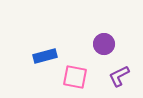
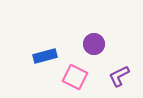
purple circle: moved 10 px left
pink square: rotated 15 degrees clockwise
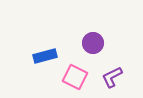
purple circle: moved 1 px left, 1 px up
purple L-shape: moved 7 px left, 1 px down
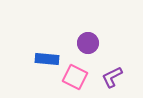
purple circle: moved 5 px left
blue rectangle: moved 2 px right, 3 px down; rotated 20 degrees clockwise
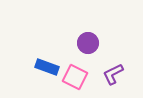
blue rectangle: moved 8 px down; rotated 15 degrees clockwise
purple L-shape: moved 1 px right, 3 px up
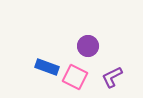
purple circle: moved 3 px down
purple L-shape: moved 1 px left, 3 px down
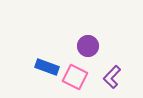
purple L-shape: rotated 20 degrees counterclockwise
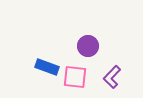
pink square: rotated 20 degrees counterclockwise
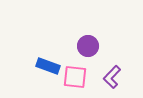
blue rectangle: moved 1 px right, 1 px up
